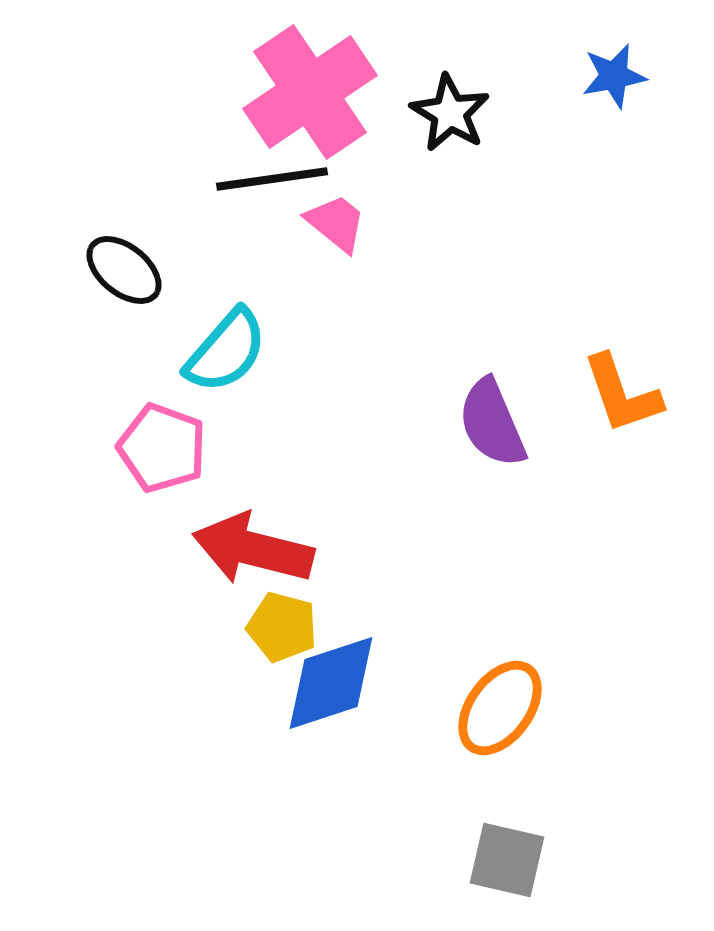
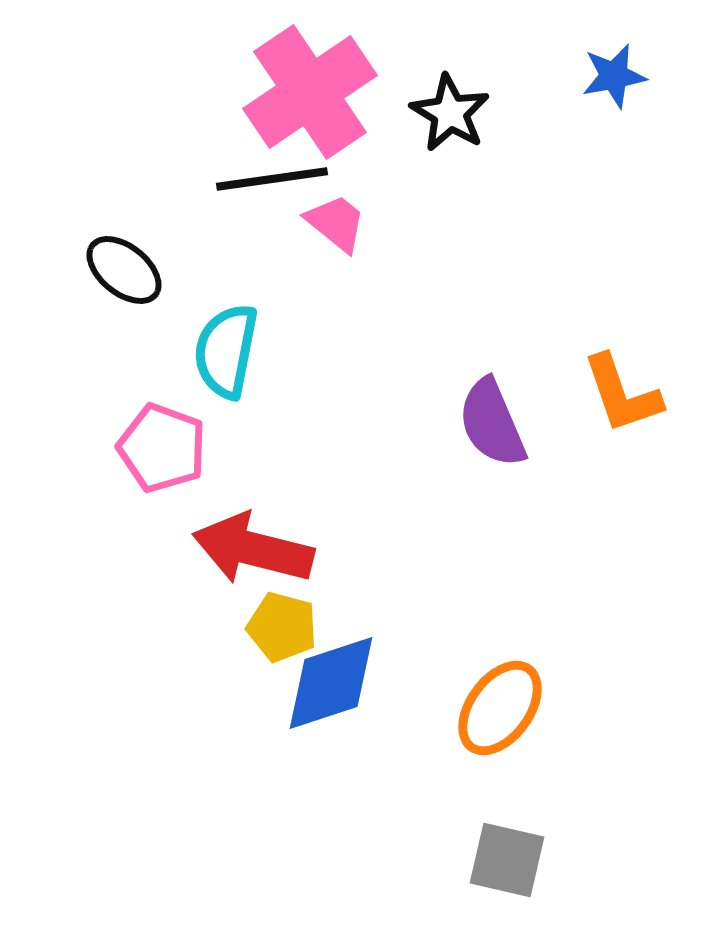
cyan semicircle: rotated 150 degrees clockwise
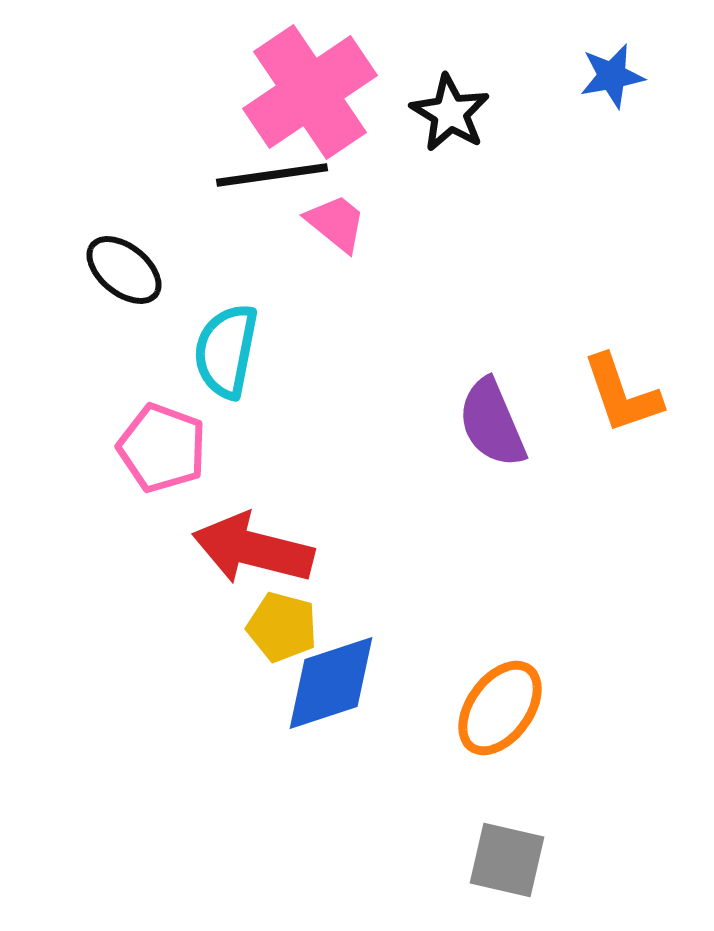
blue star: moved 2 px left
black line: moved 4 px up
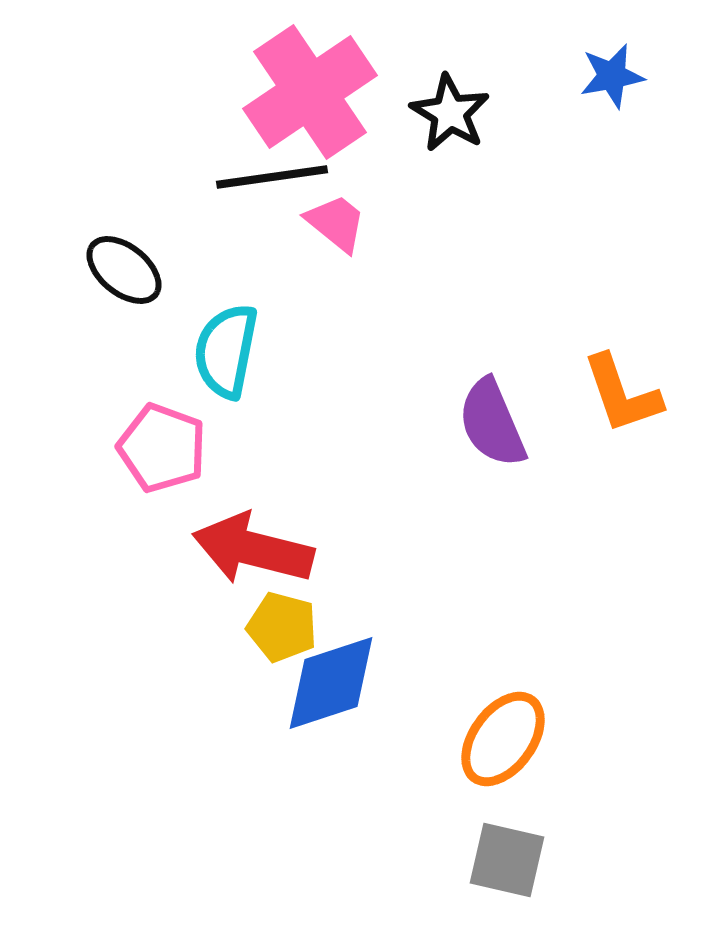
black line: moved 2 px down
orange ellipse: moved 3 px right, 31 px down
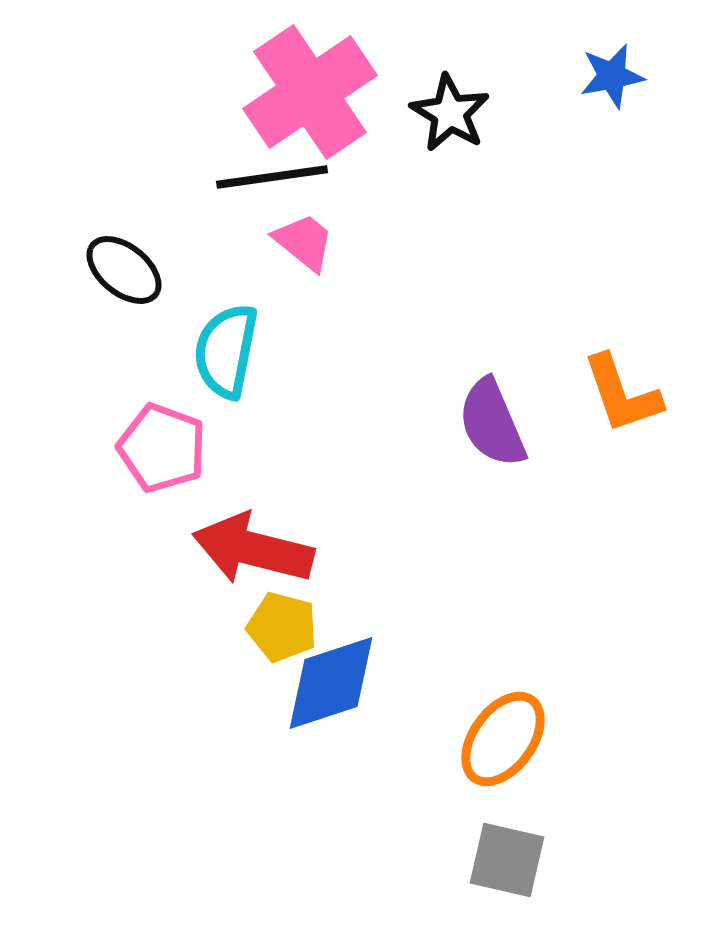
pink trapezoid: moved 32 px left, 19 px down
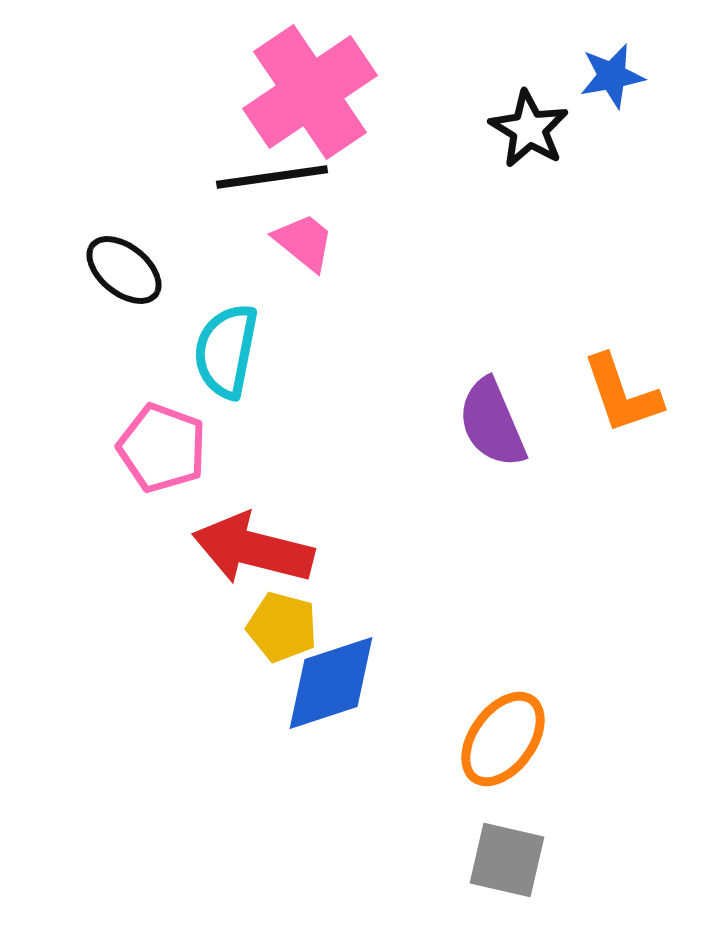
black star: moved 79 px right, 16 px down
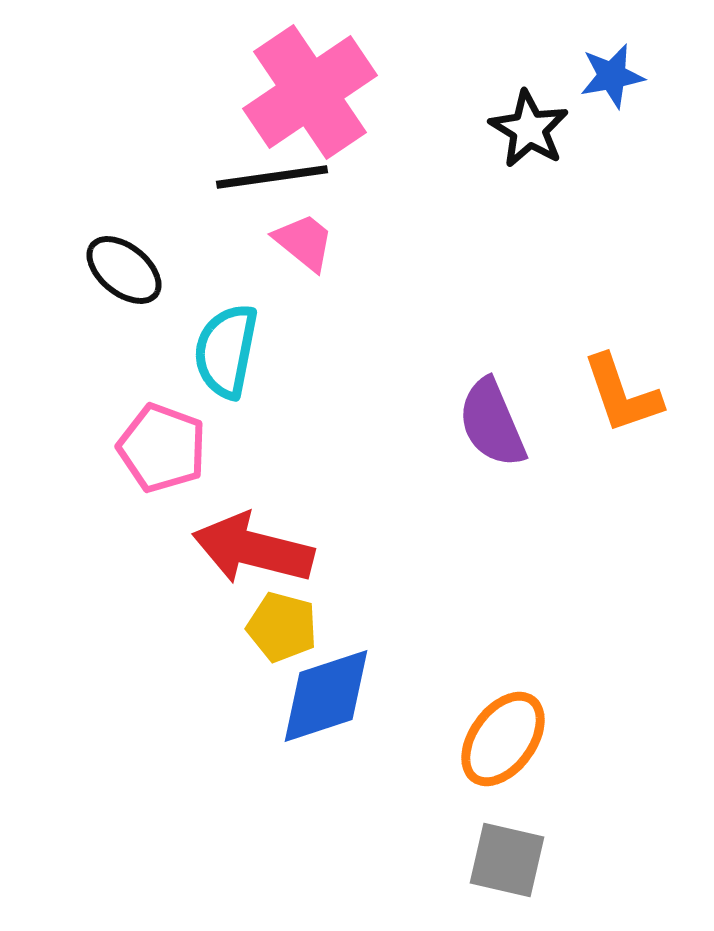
blue diamond: moved 5 px left, 13 px down
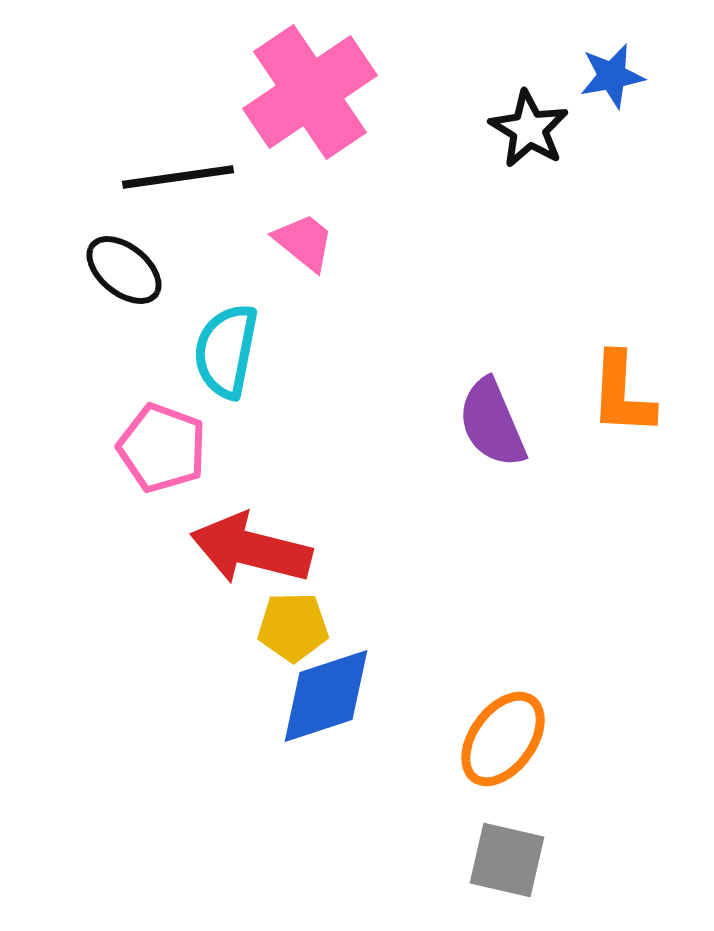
black line: moved 94 px left
orange L-shape: rotated 22 degrees clockwise
red arrow: moved 2 px left
yellow pentagon: moved 11 px right; rotated 16 degrees counterclockwise
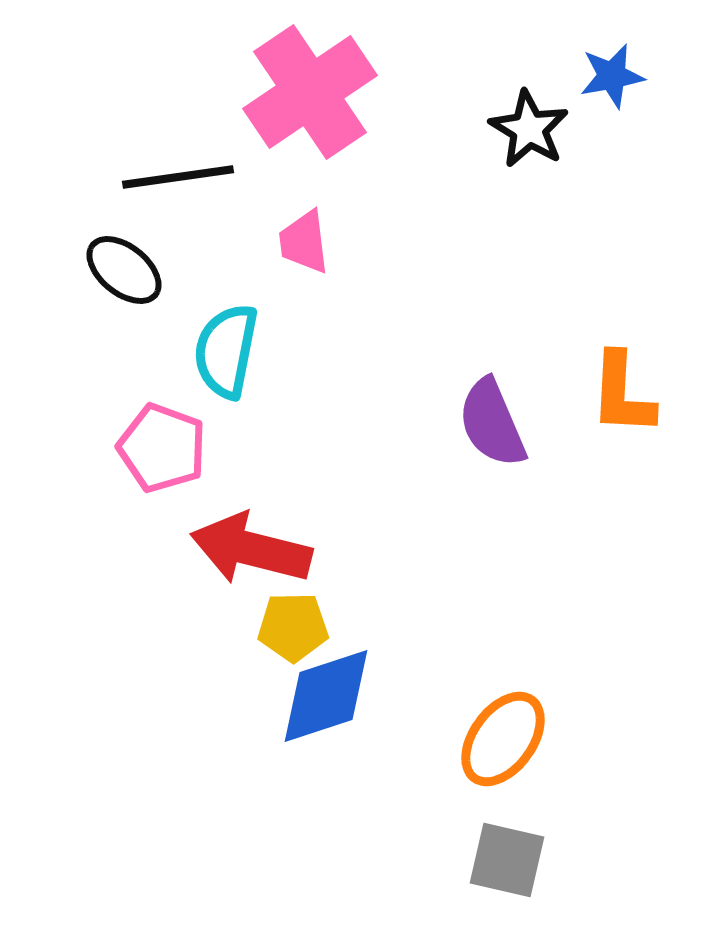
pink trapezoid: rotated 136 degrees counterclockwise
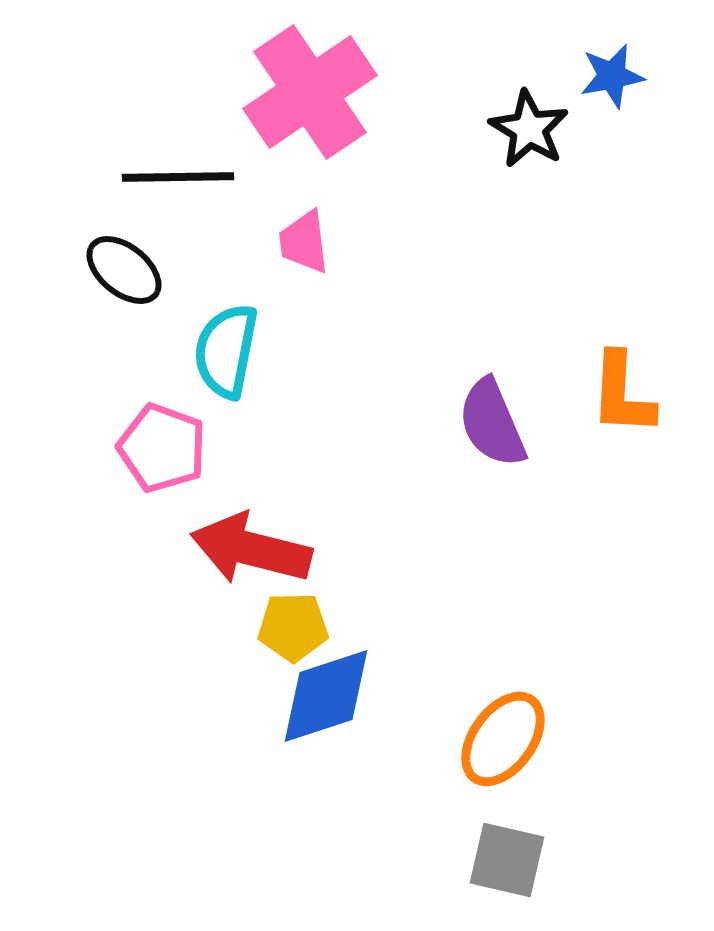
black line: rotated 7 degrees clockwise
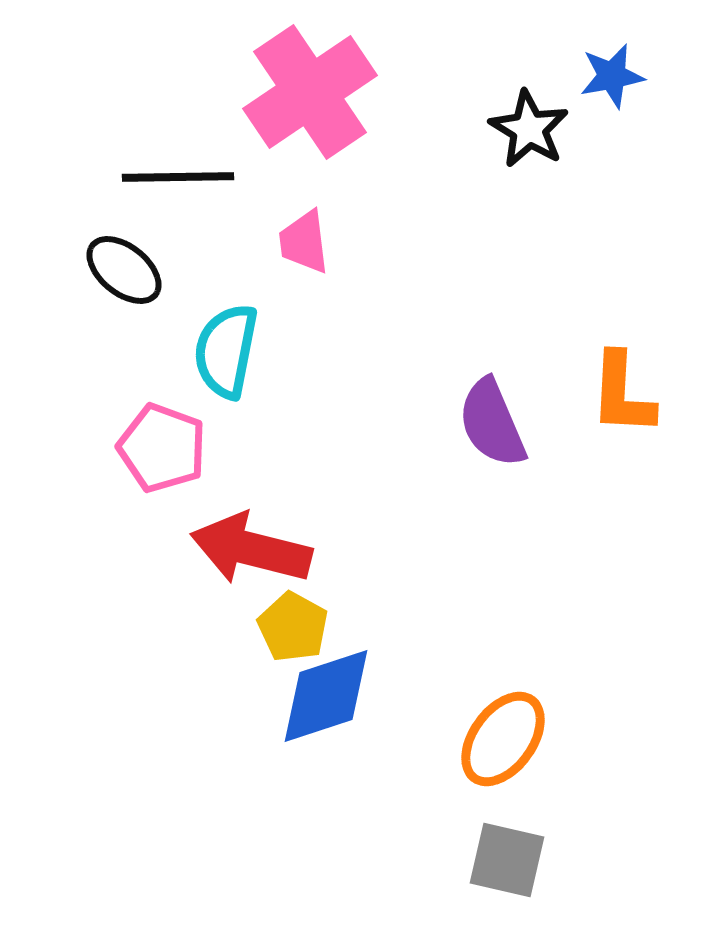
yellow pentagon: rotated 30 degrees clockwise
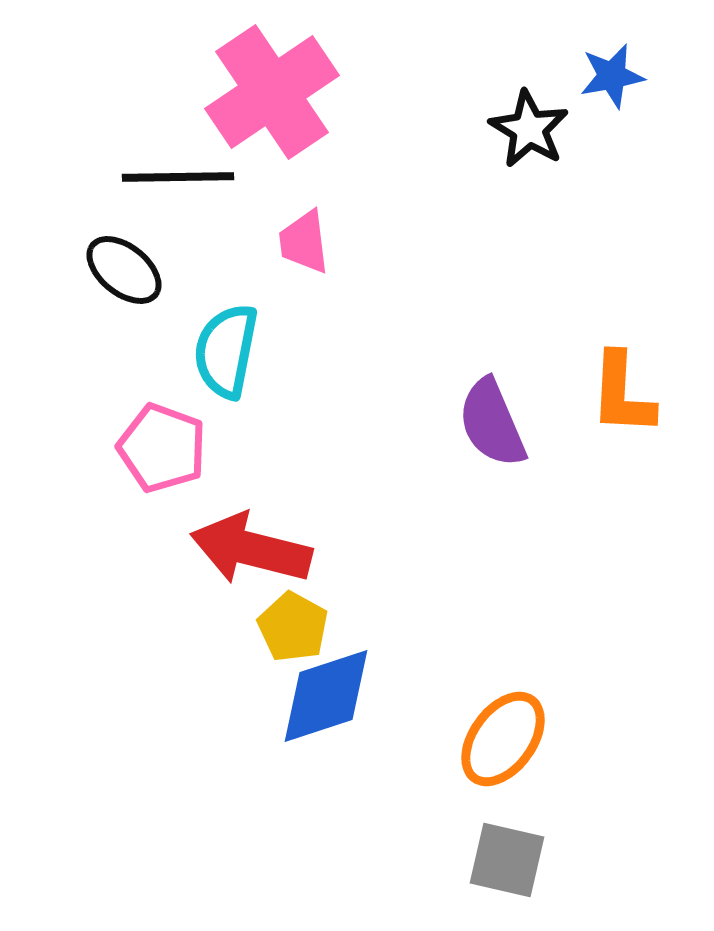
pink cross: moved 38 px left
